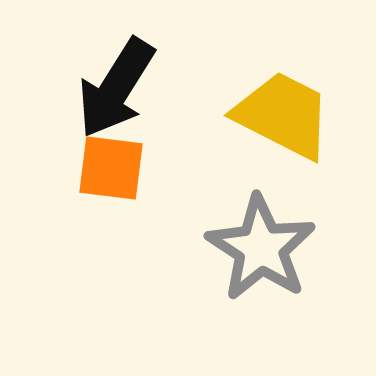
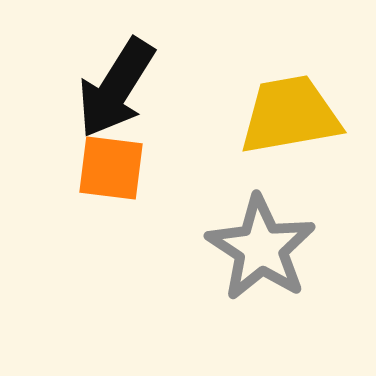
yellow trapezoid: moved 7 px right; rotated 37 degrees counterclockwise
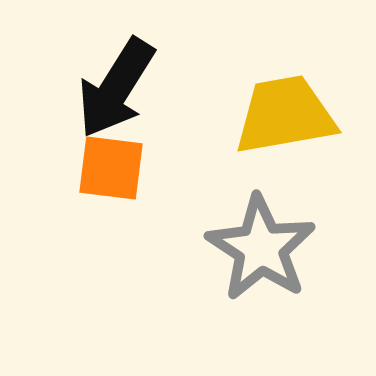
yellow trapezoid: moved 5 px left
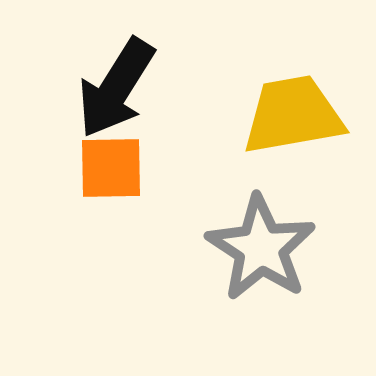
yellow trapezoid: moved 8 px right
orange square: rotated 8 degrees counterclockwise
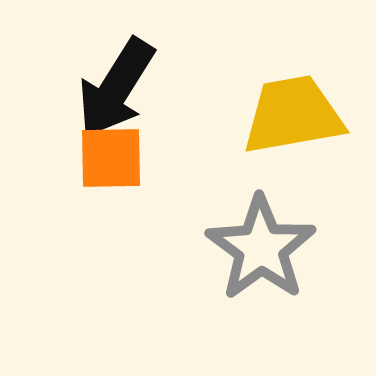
orange square: moved 10 px up
gray star: rotated 3 degrees clockwise
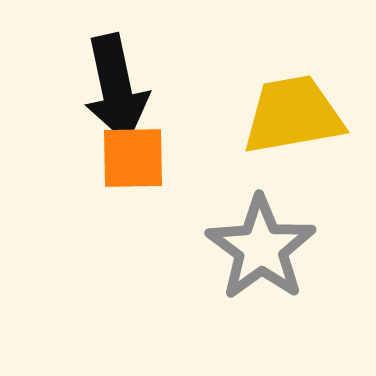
black arrow: rotated 44 degrees counterclockwise
orange square: moved 22 px right
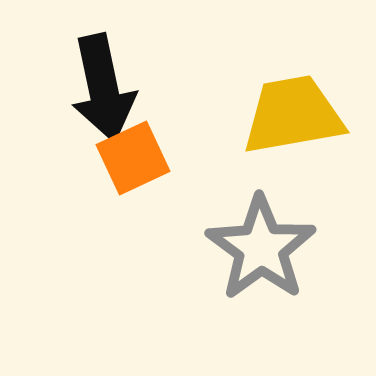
black arrow: moved 13 px left
orange square: rotated 24 degrees counterclockwise
